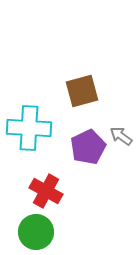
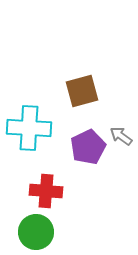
red cross: rotated 24 degrees counterclockwise
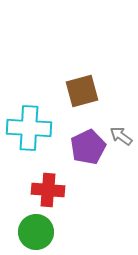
red cross: moved 2 px right, 1 px up
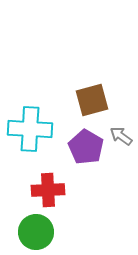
brown square: moved 10 px right, 9 px down
cyan cross: moved 1 px right, 1 px down
purple pentagon: moved 2 px left; rotated 16 degrees counterclockwise
red cross: rotated 8 degrees counterclockwise
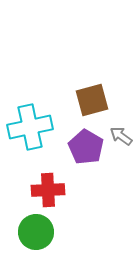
cyan cross: moved 2 px up; rotated 15 degrees counterclockwise
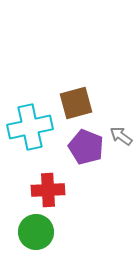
brown square: moved 16 px left, 3 px down
purple pentagon: rotated 8 degrees counterclockwise
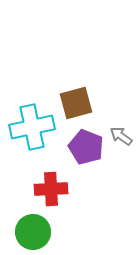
cyan cross: moved 2 px right
red cross: moved 3 px right, 1 px up
green circle: moved 3 px left
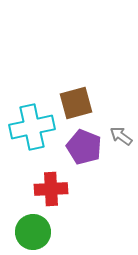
purple pentagon: moved 2 px left
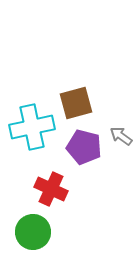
purple pentagon: rotated 8 degrees counterclockwise
red cross: rotated 28 degrees clockwise
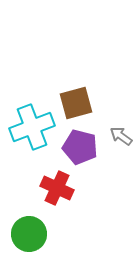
cyan cross: rotated 9 degrees counterclockwise
purple pentagon: moved 4 px left
red cross: moved 6 px right, 1 px up
green circle: moved 4 px left, 2 px down
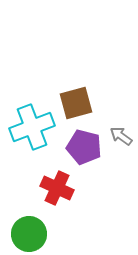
purple pentagon: moved 4 px right
